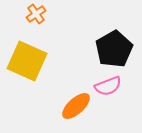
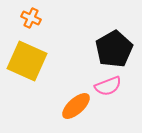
orange cross: moved 5 px left, 4 px down; rotated 30 degrees counterclockwise
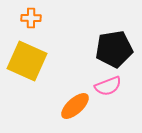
orange cross: rotated 24 degrees counterclockwise
black pentagon: rotated 21 degrees clockwise
orange ellipse: moved 1 px left
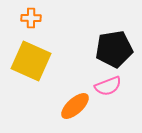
yellow square: moved 4 px right
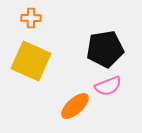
black pentagon: moved 9 px left
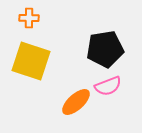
orange cross: moved 2 px left
yellow square: rotated 6 degrees counterclockwise
orange ellipse: moved 1 px right, 4 px up
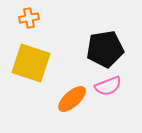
orange cross: rotated 12 degrees counterclockwise
yellow square: moved 2 px down
orange ellipse: moved 4 px left, 3 px up
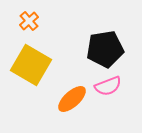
orange cross: moved 3 px down; rotated 30 degrees counterclockwise
yellow square: moved 2 px down; rotated 12 degrees clockwise
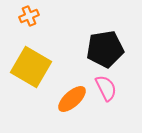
orange cross: moved 5 px up; rotated 18 degrees clockwise
yellow square: moved 2 px down
pink semicircle: moved 2 px left, 2 px down; rotated 96 degrees counterclockwise
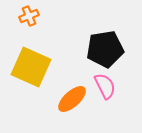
yellow square: rotated 6 degrees counterclockwise
pink semicircle: moved 1 px left, 2 px up
